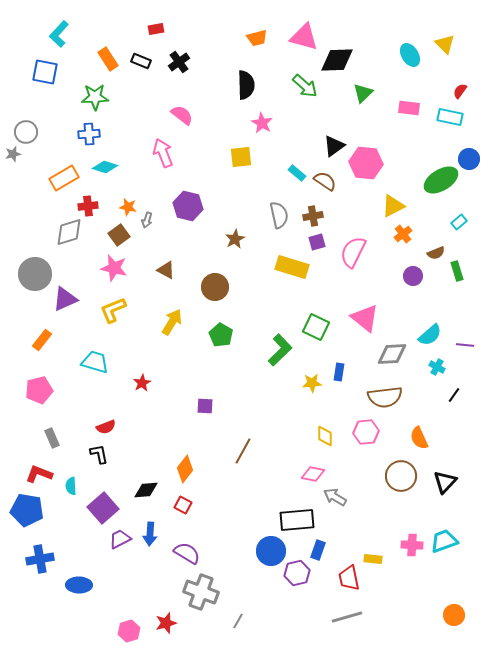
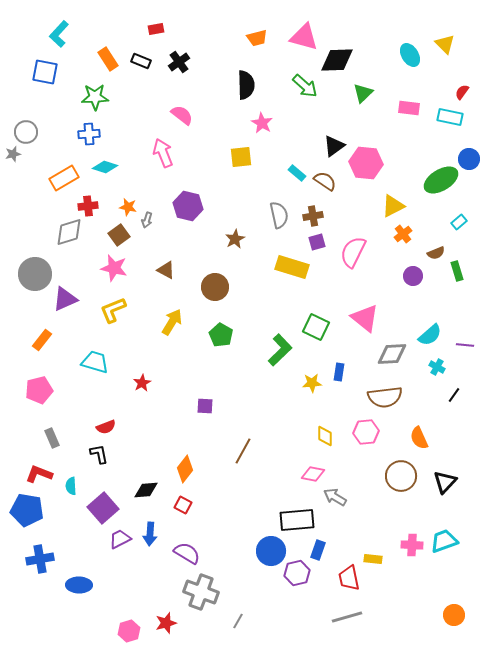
red semicircle at (460, 91): moved 2 px right, 1 px down
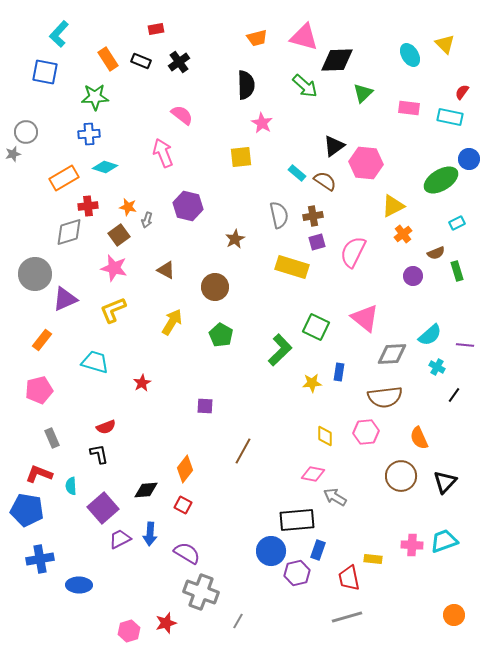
cyan rectangle at (459, 222): moved 2 px left, 1 px down; rotated 14 degrees clockwise
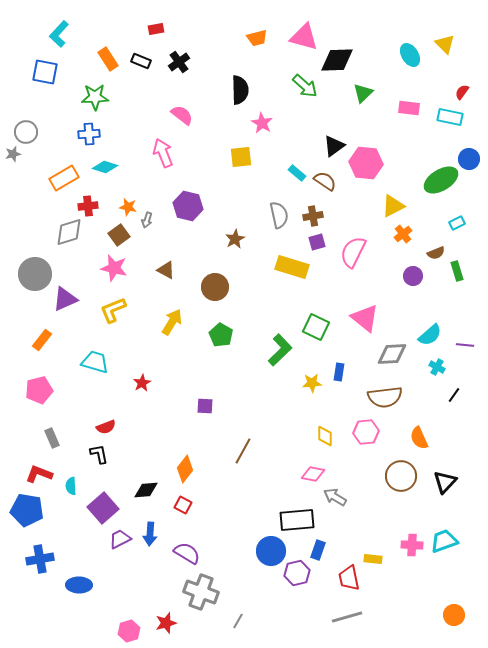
black semicircle at (246, 85): moved 6 px left, 5 px down
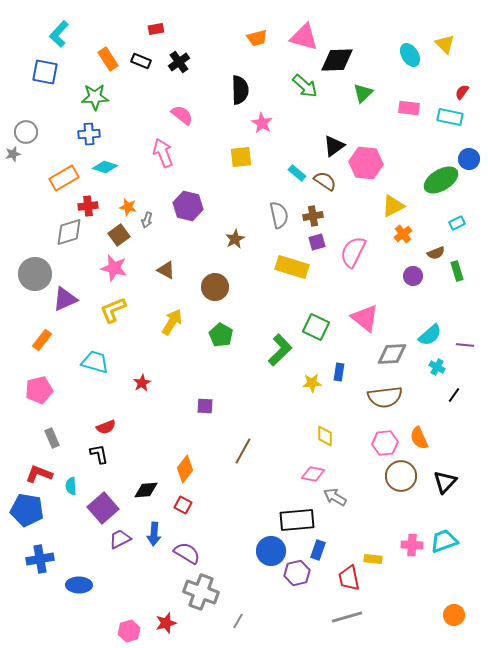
pink hexagon at (366, 432): moved 19 px right, 11 px down
blue arrow at (150, 534): moved 4 px right
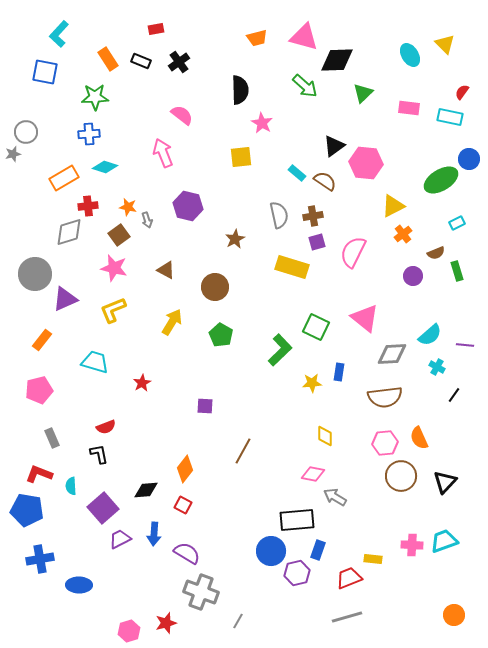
gray arrow at (147, 220): rotated 35 degrees counterclockwise
red trapezoid at (349, 578): rotated 80 degrees clockwise
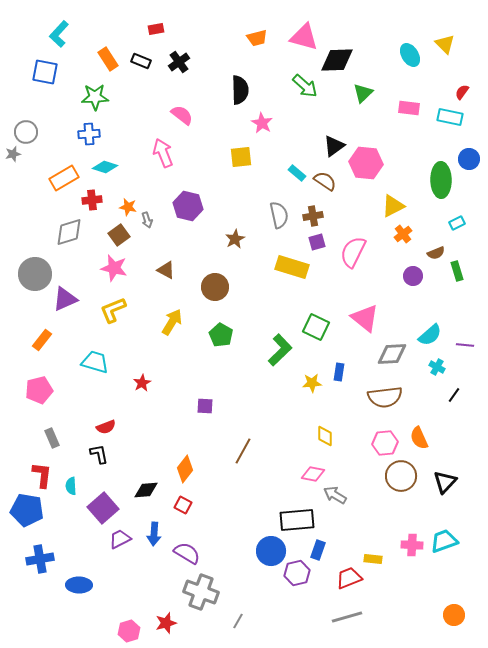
green ellipse at (441, 180): rotated 60 degrees counterclockwise
red cross at (88, 206): moved 4 px right, 6 px up
red L-shape at (39, 474): moved 3 px right, 1 px down; rotated 76 degrees clockwise
gray arrow at (335, 497): moved 2 px up
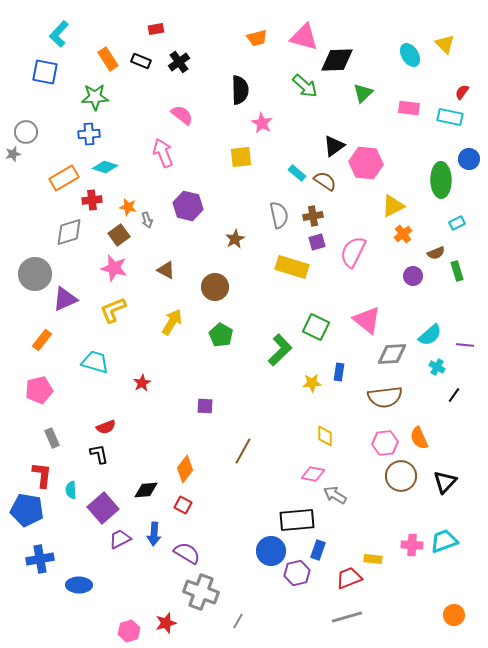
pink triangle at (365, 318): moved 2 px right, 2 px down
cyan semicircle at (71, 486): moved 4 px down
